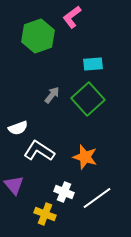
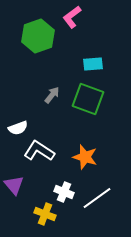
green square: rotated 28 degrees counterclockwise
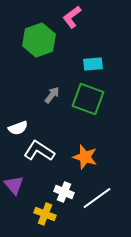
green hexagon: moved 1 px right, 4 px down
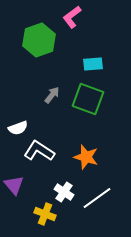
orange star: moved 1 px right
white cross: rotated 12 degrees clockwise
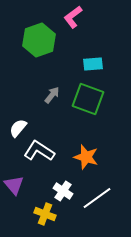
pink L-shape: moved 1 px right
white semicircle: rotated 150 degrees clockwise
white cross: moved 1 px left, 1 px up
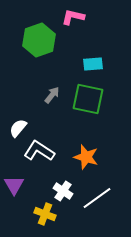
pink L-shape: rotated 50 degrees clockwise
green square: rotated 8 degrees counterclockwise
purple triangle: rotated 10 degrees clockwise
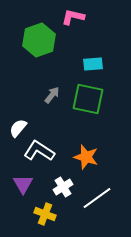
purple triangle: moved 9 px right, 1 px up
white cross: moved 4 px up; rotated 24 degrees clockwise
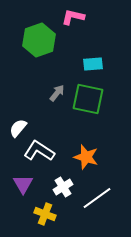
gray arrow: moved 5 px right, 2 px up
